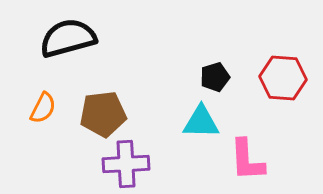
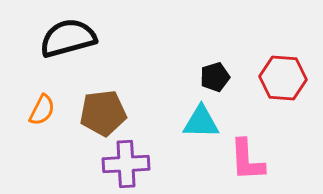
orange semicircle: moved 1 px left, 2 px down
brown pentagon: moved 1 px up
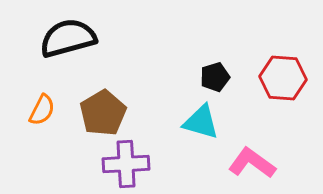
brown pentagon: rotated 24 degrees counterclockwise
cyan triangle: rotated 15 degrees clockwise
pink L-shape: moved 5 px right, 3 px down; rotated 129 degrees clockwise
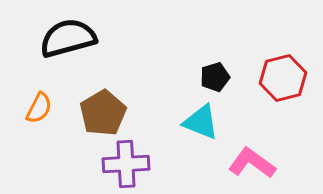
red hexagon: rotated 18 degrees counterclockwise
orange semicircle: moved 3 px left, 2 px up
cyan triangle: rotated 6 degrees clockwise
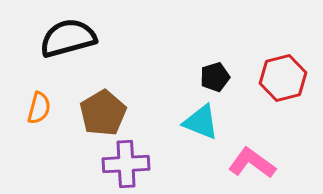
orange semicircle: rotated 12 degrees counterclockwise
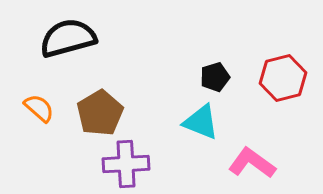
orange semicircle: rotated 64 degrees counterclockwise
brown pentagon: moved 3 px left
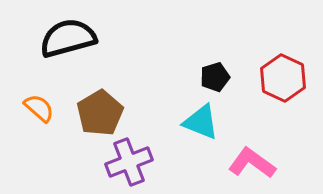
red hexagon: rotated 21 degrees counterclockwise
purple cross: moved 3 px right, 2 px up; rotated 18 degrees counterclockwise
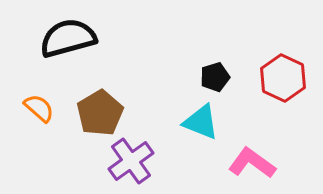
purple cross: moved 2 px right, 1 px up; rotated 15 degrees counterclockwise
